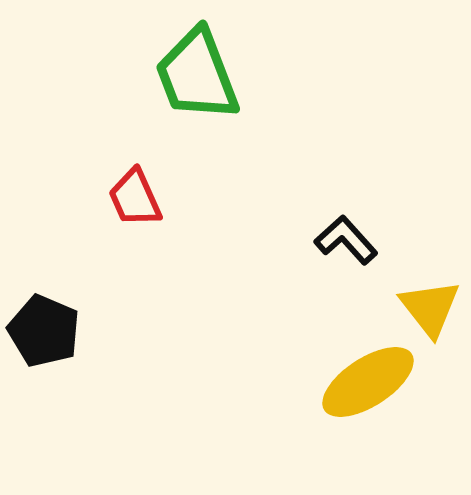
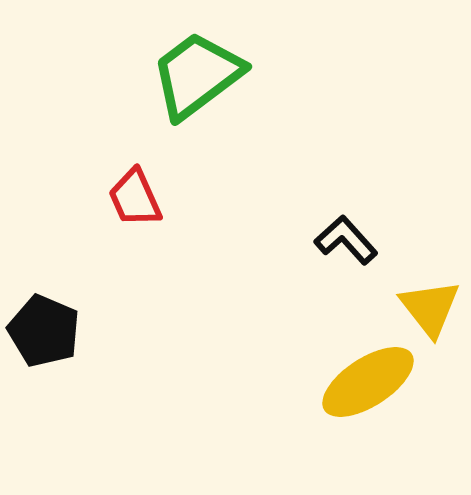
green trapezoid: rotated 74 degrees clockwise
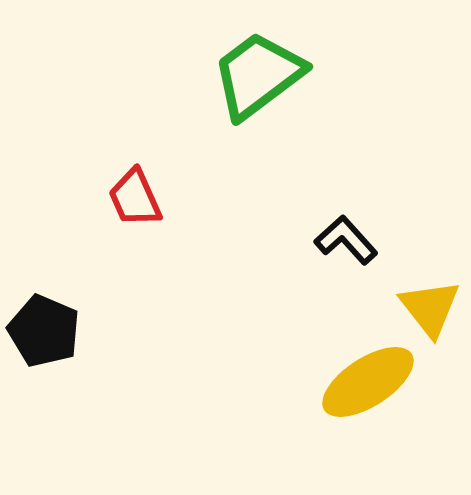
green trapezoid: moved 61 px right
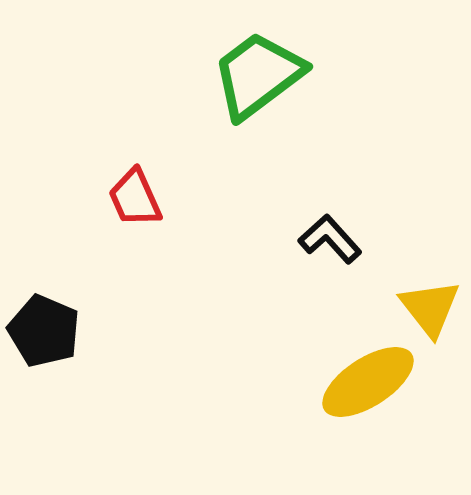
black L-shape: moved 16 px left, 1 px up
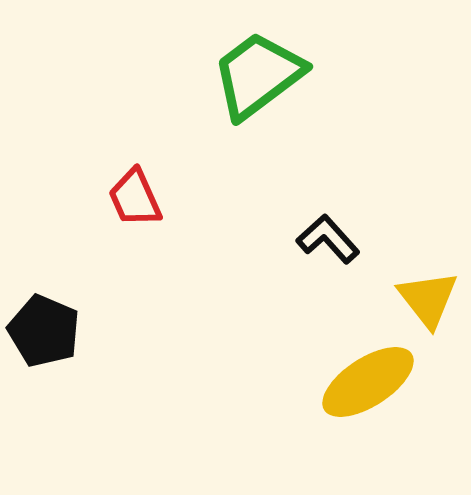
black L-shape: moved 2 px left
yellow triangle: moved 2 px left, 9 px up
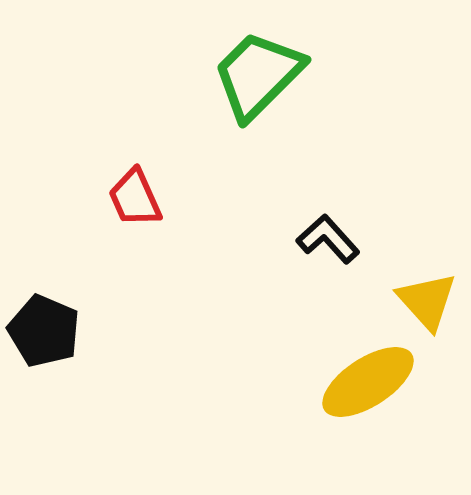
green trapezoid: rotated 8 degrees counterclockwise
yellow triangle: moved 1 px left, 2 px down; rotated 4 degrees counterclockwise
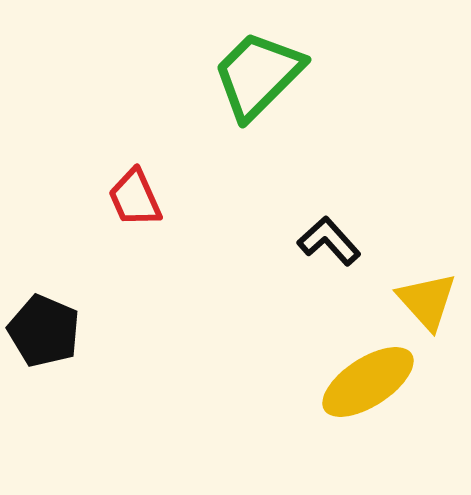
black L-shape: moved 1 px right, 2 px down
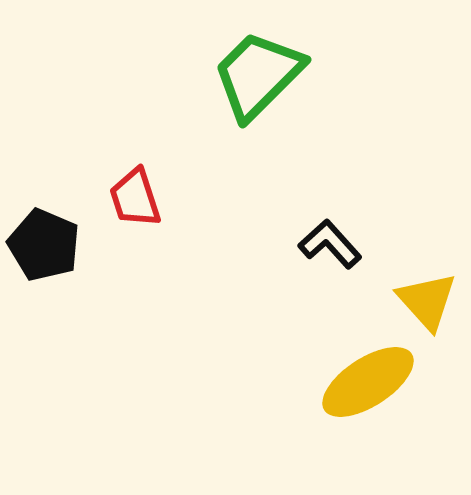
red trapezoid: rotated 6 degrees clockwise
black L-shape: moved 1 px right, 3 px down
black pentagon: moved 86 px up
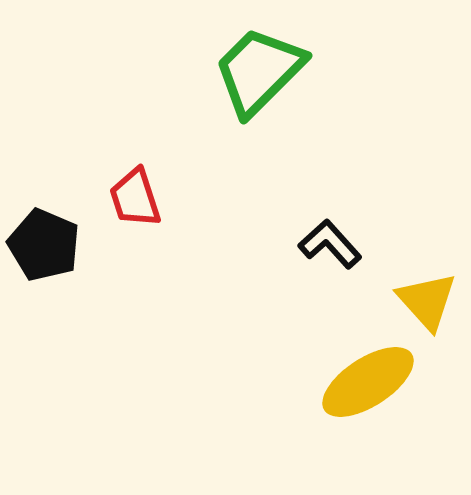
green trapezoid: moved 1 px right, 4 px up
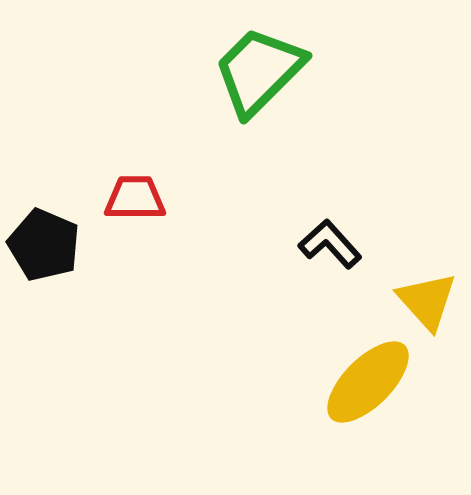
red trapezoid: rotated 108 degrees clockwise
yellow ellipse: rotated 12 degrees counterclockwise
